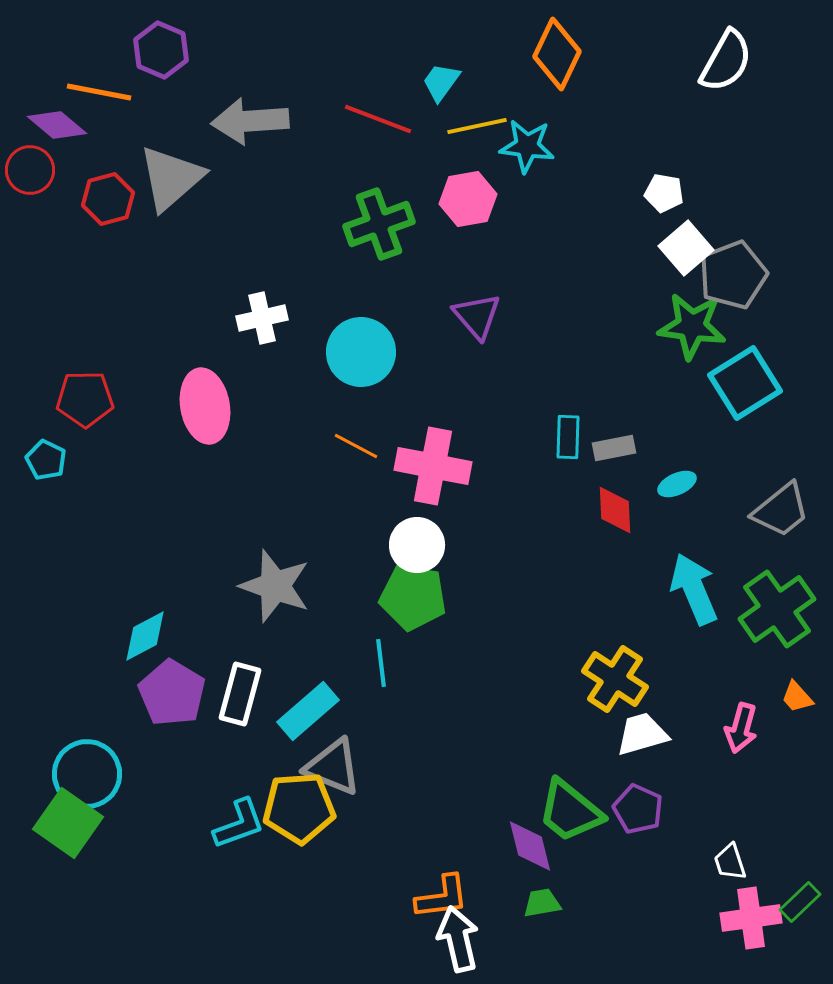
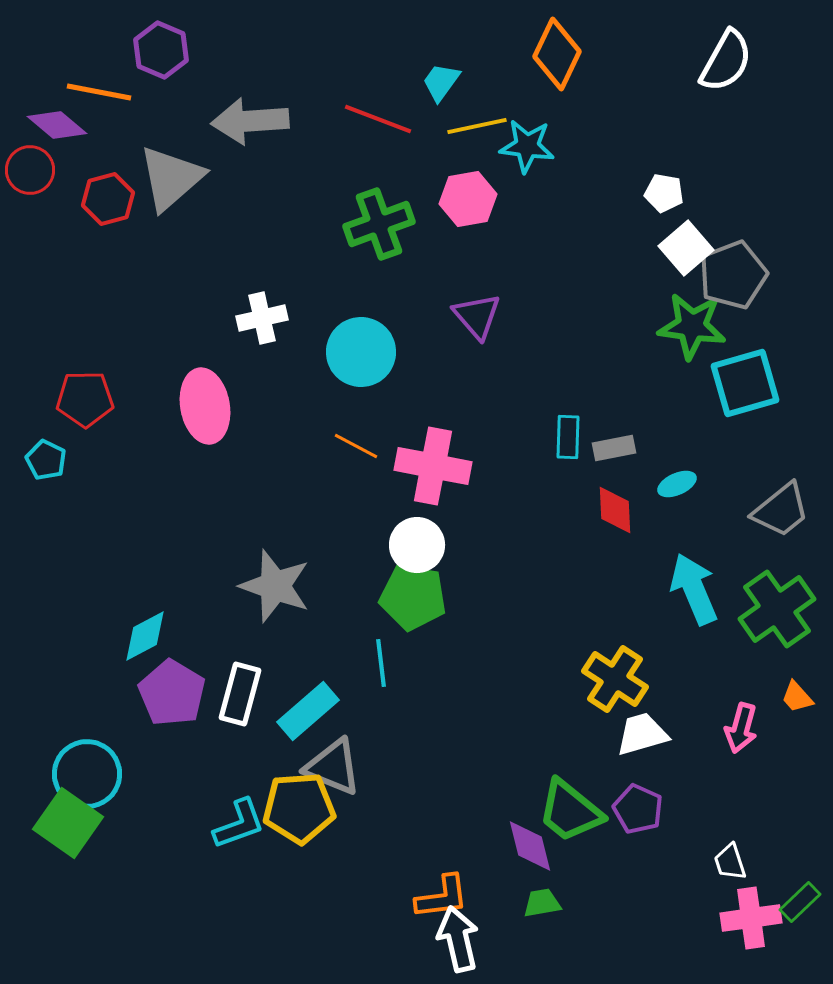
cyan square at (745, 383): rotated 16 degrees clockwise
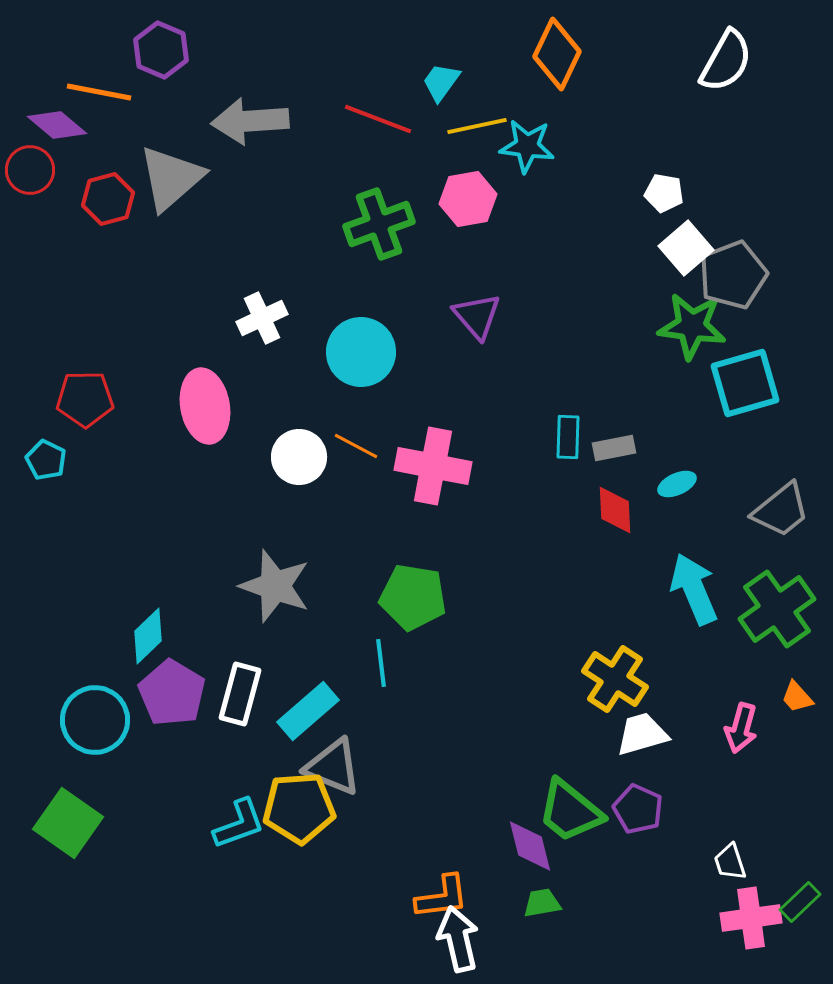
white cross at (262, 318): rotated 12 degrees counterclockwise
white circle at (417, 545): moved 118 px left, 88 px up
cyan diamond at (145, 636): moved 3 px right; rotated 16 degrees counterclockwise
cyan circle at (87, 774): moved 8 px right, 54 px up
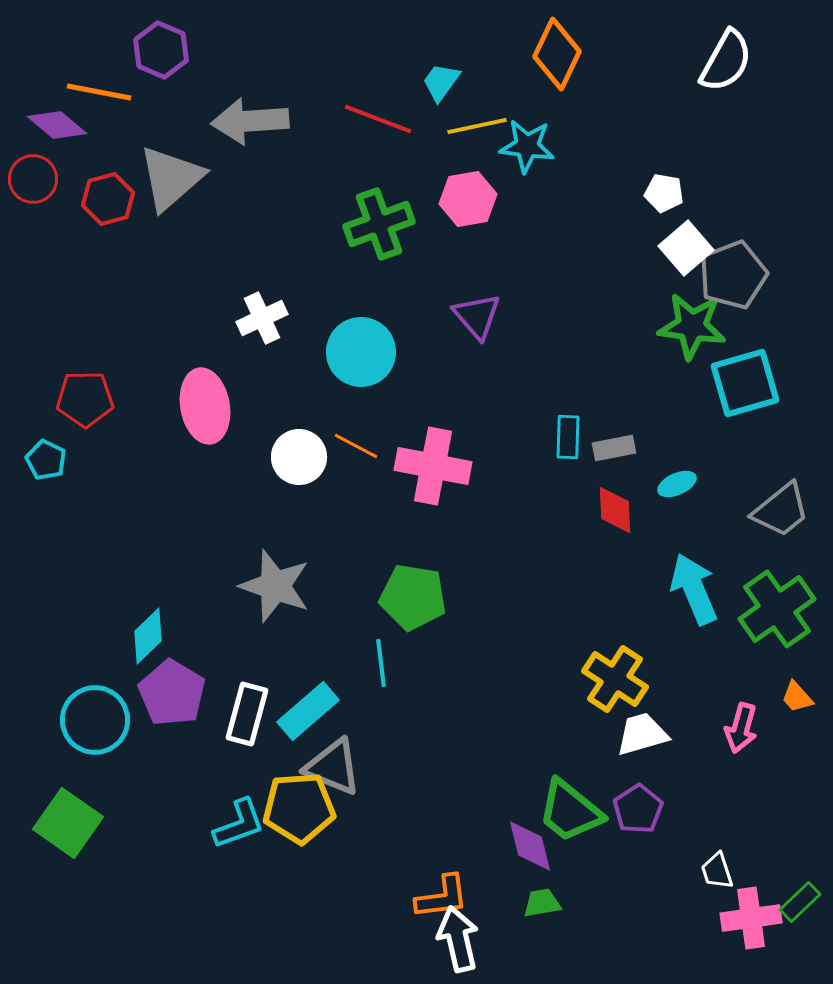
red circle at (30, 170): moved 3 px right, 9 px down
white rectangle at (240, 694): moved 7 px right, 20 px down
purple pentagon at (638, 809): rotated 15 degrees clockwise
white trapezoid at (730, 862): moved 13 px left, 9 px down
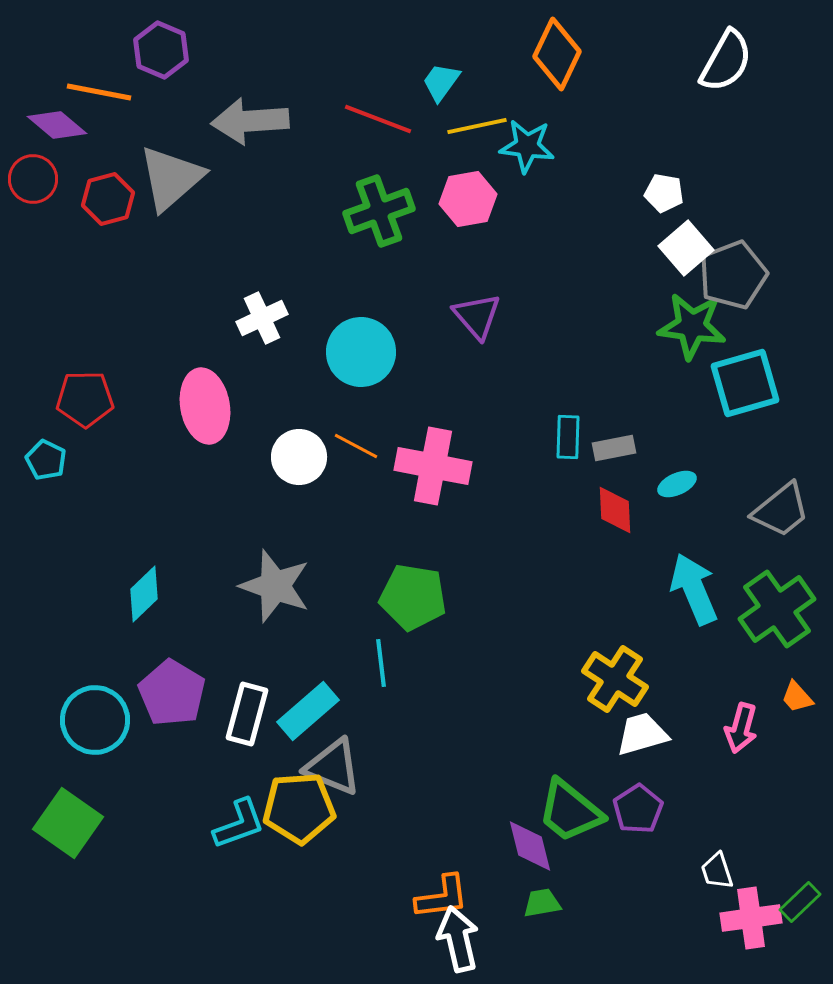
green cross at (379, 224): moved 13 px up
cyan diamond at (148, 636): moved 4 px left, 42 px up
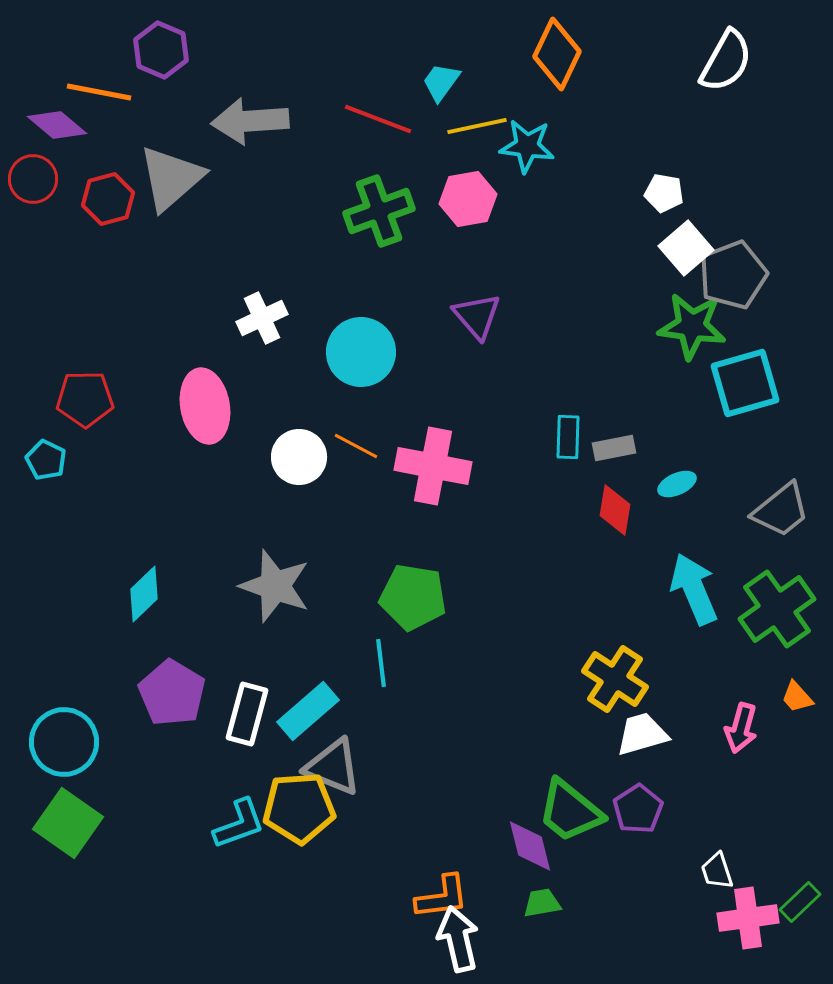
red diamond at (615, 510): rotated 12 degrees clockwise
cyan circle at (95, 720): moved 31 px left, 22 px down
pink cross at (751, 918): moved 3 px left
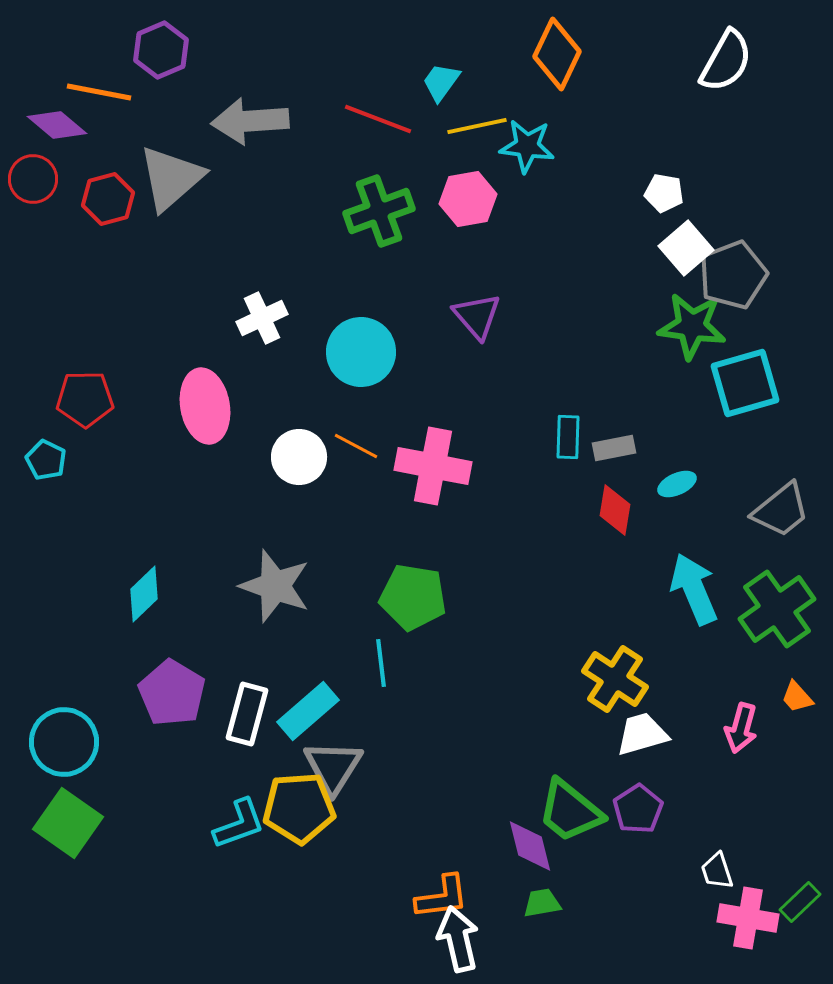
purple hexagon at (161, 50): rotated 14 degrees clockwise
gray triangle at (333, 767): rotated 40 degrees clockwise
pink cross at (748, 918): rotated 18 degrees clockwise
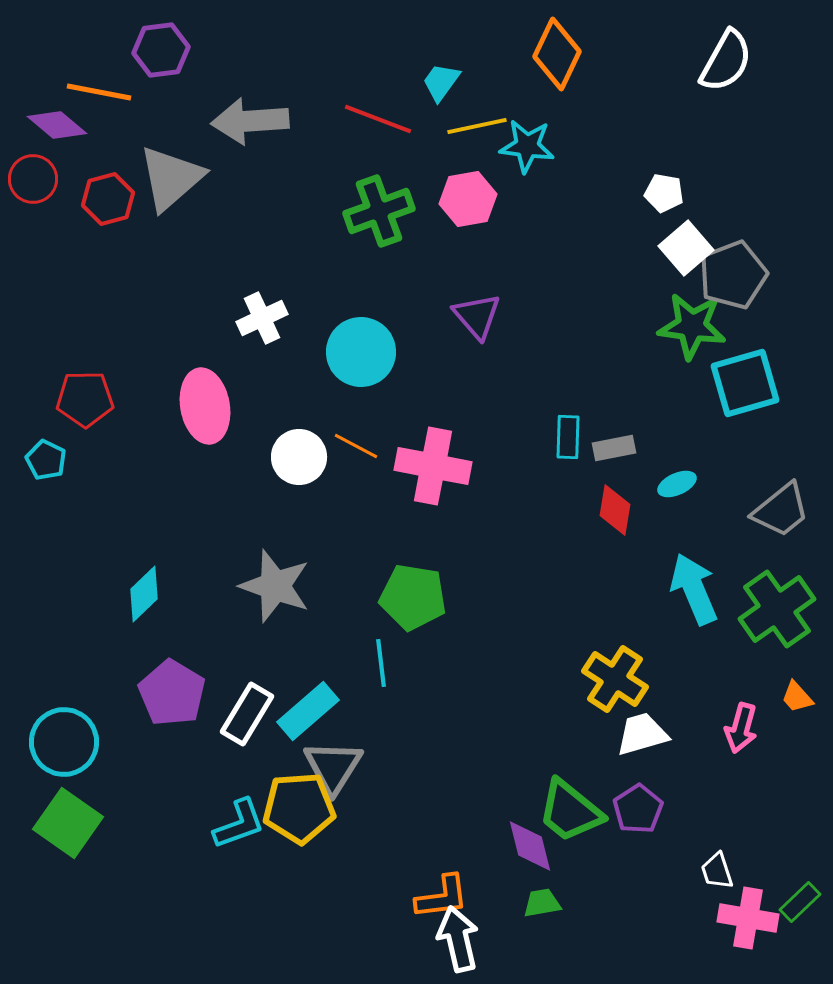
purple hexagon at (161, 50): rotated 16 degrees clockwise
white rectangle at (247, 714): rotated 16 degrees clockwise
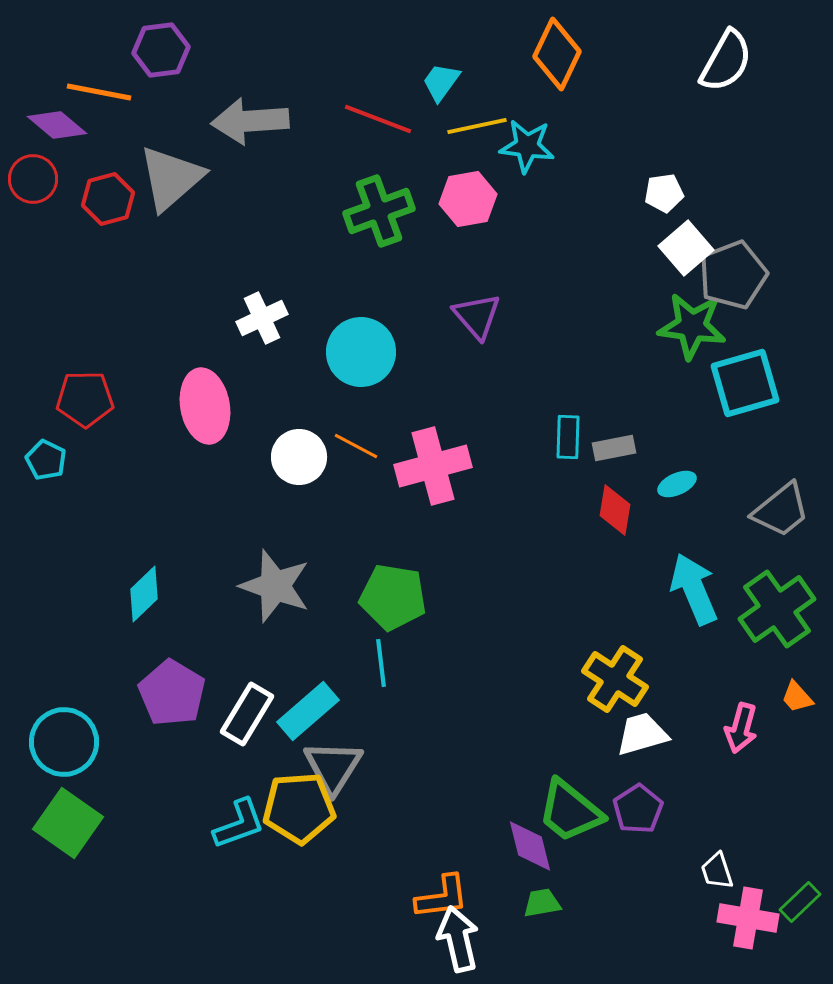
white pentagon at (664, 193): rotated 18 degrees counterclockwise
pink cross at (433, 466): rotated 26 degrees counterclockwise
green pentagon at (413, 597): moved 20 px left
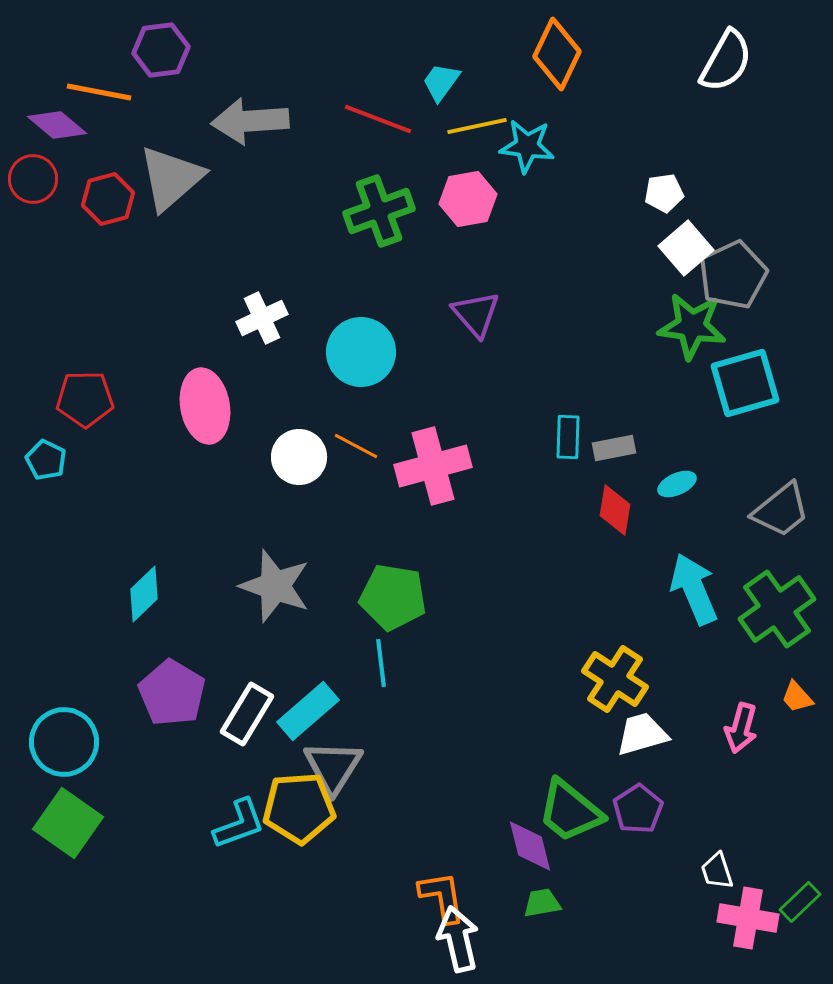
gray pentagon at (733, 275): rotated 4 degrees counterclockwise
purple triangle at (477, 316): moved 1 px left, 2 px up
orange L-shape at (442, 897): rotated 92 degrees counterclockwise
